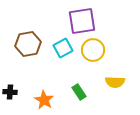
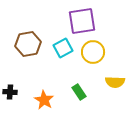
yellow circle: moved 2 px down
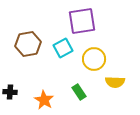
yellow circle: moved 1 px right, 7 px down
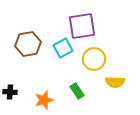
purple square: moved 5 px down
green rectangle: moved 2 px left, 1 px up
orange star: rotated 24 degrees clockwise
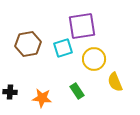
cyan square: rotated 12 degrees clockwise
yellow semicircle: rotated 66 degrees clockwise
orange star: moved 2 px left, 2 px up; rotated 24 degrees clockwise
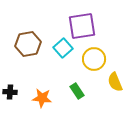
cyan square: rotated 24 degrees counterclockwise
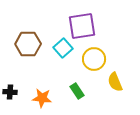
brown hexagon: rotated 10 degrees clockwise
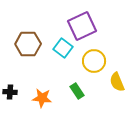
purple square: rotated 16 degrees counterclockwise
cyan square: rotated 12 degrees counterclockwise
yellow circle: moved 2 px down
yellow semicircle: moved 2 px right
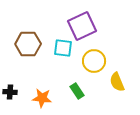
cyan square: rotated 30 degrees counterclockwise
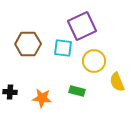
green rectangle: rotated 42 degrees counterclockwise
